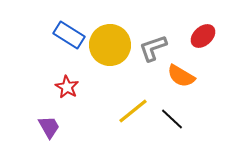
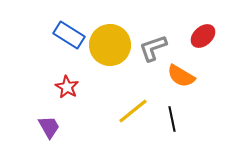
black line: rotated 35 degrees clockwise
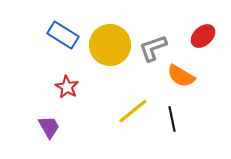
blue rectangle: moved 6 px left
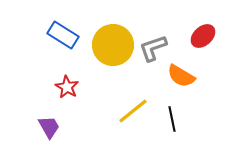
yellow circle: moved 3 px right
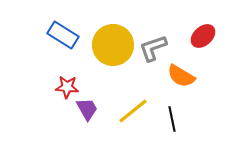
red star: rotated 25 degrees counterclockwise
purple trapezoid: moved 38 px right, 18 px up
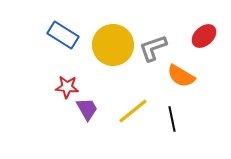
red ellipse: moved 1 px right
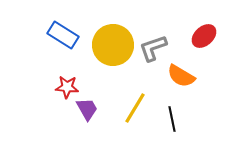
yellow line: moved 2 px right, 3 px up; rotated 20 degrees counterclockwise
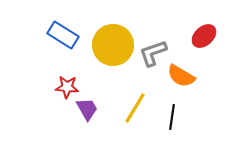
gray L-shape: moved 5 px down
black line: moved 2 px up; rotated 20 degrees clockwise
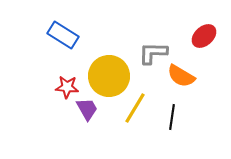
yellow circle: moved 4 px left, 31 px down
gray L-shape: rotated 20 degrees clockwise
